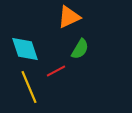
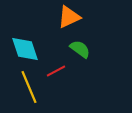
green semicircle: rotated 85 degrees counterclockwise
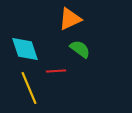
orange triangle: moved 1 px right, 2 px down
red line: rotated 24 degrees clockwise
yellow line: moved 1 px down
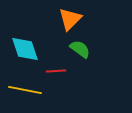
orange triangle: rotated 20 degrees counterclockwise
yellow line: moved 4 px left, 2 px down; rotated 56 degrees counterclockwise
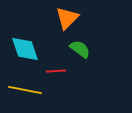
orange triangle: moved 3 px left, 1 px up
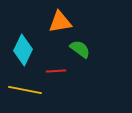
orange triangle: moved 7 px left, 4 px down; rotated 35 degrees clockwise
cyan diamond: moved 2 px left, 1 px down; rotated 44 degrees clockwise
